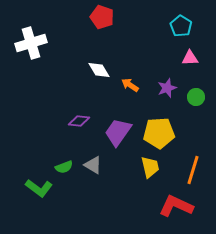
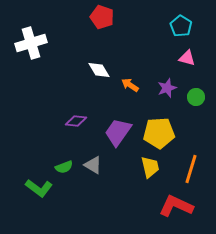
pink triangle: moved 3 px left; rotated 18 degrees clockwise
purple diamond: moved 3 px left
orange line: moved 2 px left, 1 px up
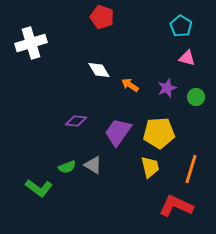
green semicircle: moved 3 px right
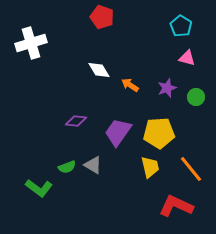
orange line: rotated 56 degrees counterclockwise
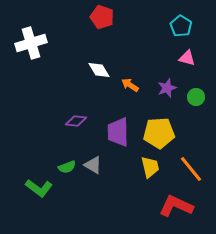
purple trapezoid: rotated 36 degrees counterclockwise
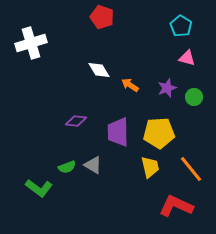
green circle: moved 2 px left
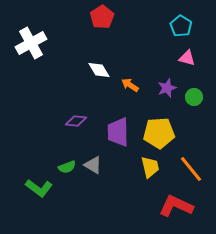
red pentagon: rotated 20 degrees clockwise
white cross: rotated 12 degrees counterclockwise
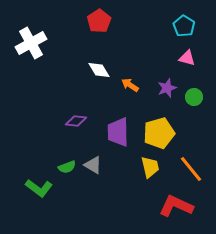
red pentagon: moved 3 px left, 4 px down
cyan pentagon: moved 3 px right
yellow pentagon: rotated 12 degrees counterclockwise
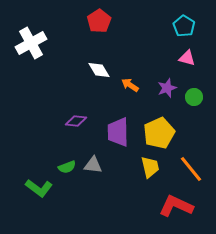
yellow pentagon: rotated 8 degrees counterclockwise
gray triangle: rotated 24 degrees counterclockwise
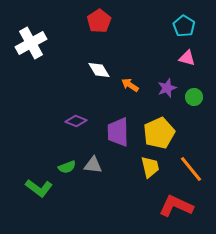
purple diamond: rotated 15 degrees clockwise
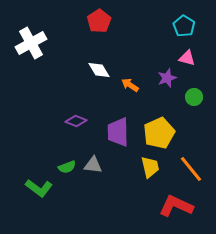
purple star: moved 10 px up
